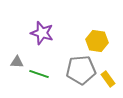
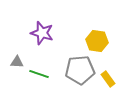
gray pentagon: moved 1 px left
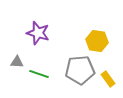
purple star: moved 4 px left
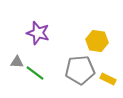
green line: moved 4 px left, 1 px up; rotated 18 degrees clockwise
yellow rectangle: rotated 28 degrees counterclockwise
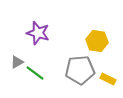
gray triangle: rotated 32 degrees counterclockwise
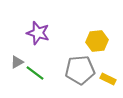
yellow hexagon: rotated 15 degrees counterclockwise
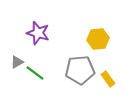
yellow hexagon: moved 1 px right, 2 px up
yellow rectangle: rotated 28 degrees clockwise
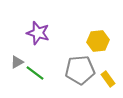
yellow hexagon: moved 2 px down
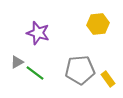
yellow hexagon: moved 17 px up
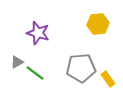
gray pentagon: moved 1 px right, 2 px up
